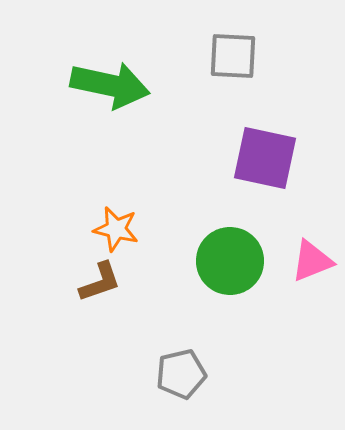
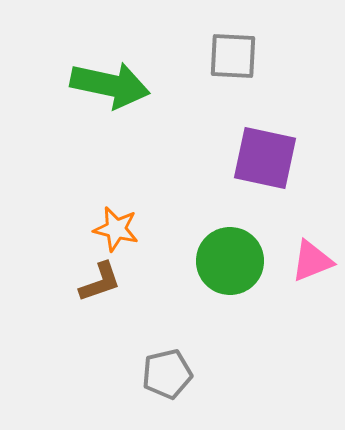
gray pentagon: moved 14 px left
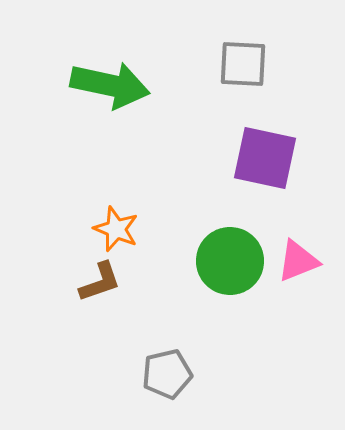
gray square: moved 10 px right, 8 px down
orange star: rotated 9 degrees clockwise
pink triangle: moved 14 px left
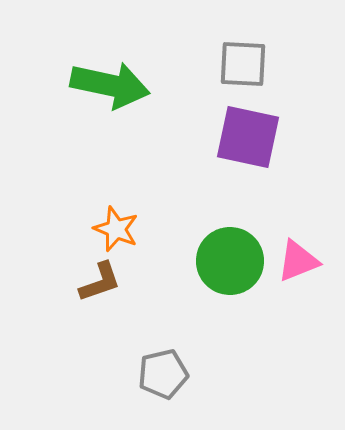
purple square: moved 17 px left, 21 px up
gray pentagon: moved 4 px left
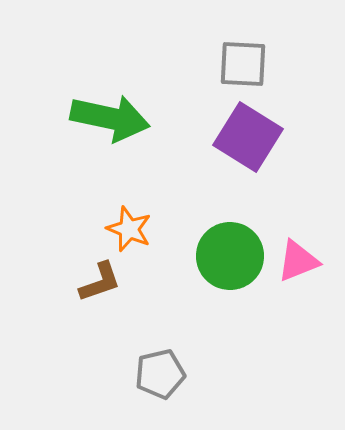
green arrow: moved 33 px down
purple square: rotated 20 degrees clockwise
orange star: moved 13 px right
green circle: moved 5 px up
gray pentagon: moved 3 px left
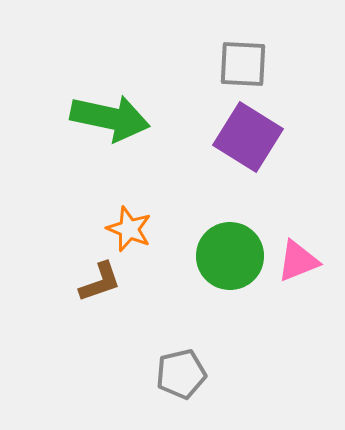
gray pentagon: moved 21 px right
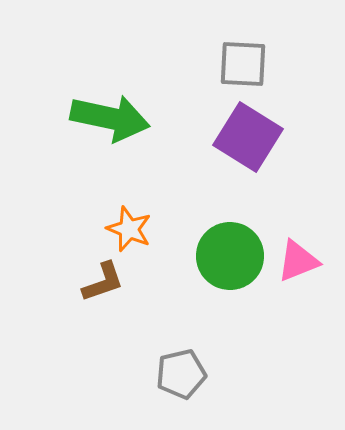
brown L-shape: moved 3 px right
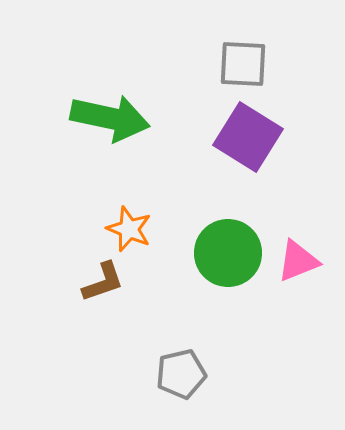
green circle: moved 2 px left, 3 px up
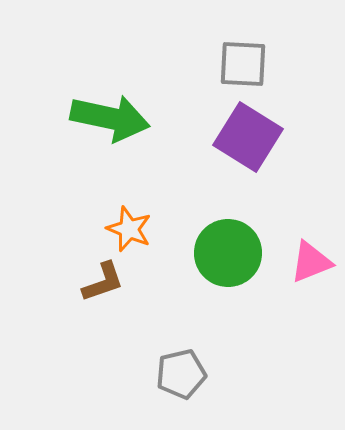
pink triangle: moved 13 px right, 1 px down
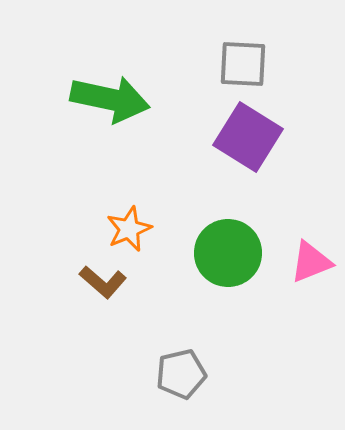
green arrow: moved 19 px up
orange star: rotated 27 degrees clockwise
brown L-shape: rotated 60 degrees clockwise
